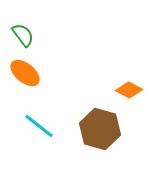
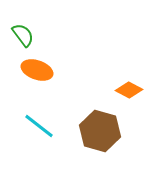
orange ellipse: moved 12 px right, 3 px up; rotated 20 degrees counterclockwise
brown hexagon: moved 2 px down
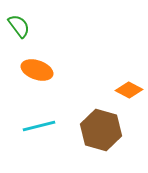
green semicircle: moved 4 px left, 9 px up
cyan line: rotated 52 degrees counterclockwise
brown hexagon: moved 1 px right, 1 px up
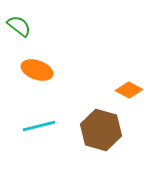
green semicircle: rotated 15 degrees counterclockwise
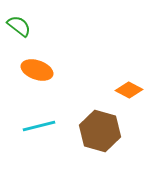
brown hexagon: moved 1 px left, 1 px down
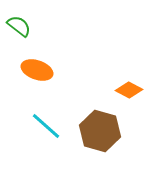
cyan line: moved 7 px right; rotated 56 degrees clockwise
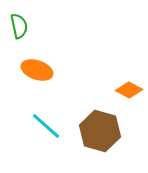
green semicircle: rotated 40 degrees clockwise
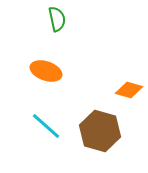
green semicircle: moved 38 px right, 7 px up
orange ellipse: moved 9 px right, 1 px down
orange diamond: rotated 12 degrees counterclockwise
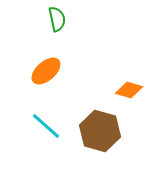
orange ellipse: rotated 60 degrees counterclockwise
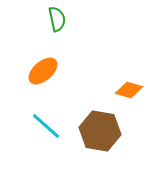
orange ellipse: moved 3 px left
brown hexagon: rotated 6 degrees counterclockwise
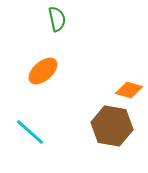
cyan line: moved 16 px left, 6 px down
brown hexagon: moved 12 px right, 5 px up
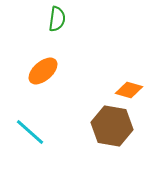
green semicircle: rotated 20 degrees clockwise
